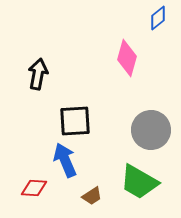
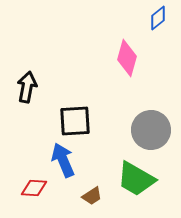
black arrow: moved 11 px left, 13 px down
blue arrow: moved 2 px left
green trapezoid: moved 3 px left, 3 px up
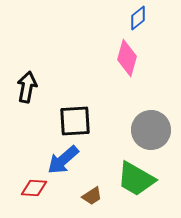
blue diamond: moved 20 px left
blue arrow: rotated 108 degrees counterclockwise
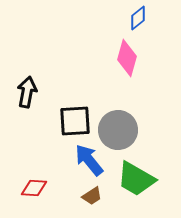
black arrow: moved 5 px down
gray circle: moved 33 px left
blue arrow: moved 26 px right; rotated 92 degrees clockwise
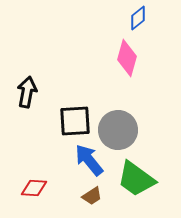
green trapezoid: rotated 6 degrees clockwise
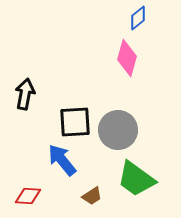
black arrow: moved 2 px left, 2 px down
black square: moved 1 px down
blue arrow: moved 27 px left
red diamond: moved 6 px left, 8 px down
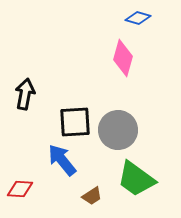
blue diamond: rotated 55 degrees clockwise
pink diamond: moved 4 px left
red diamond: moved 8 px left, 7 px up
